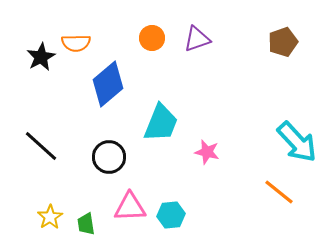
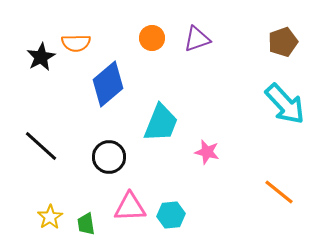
cyan arrow: moved 12 px left, 38 px up
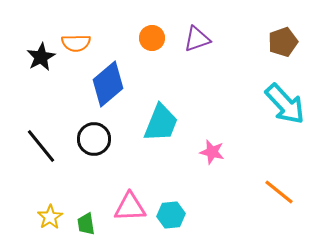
black line: rotated 9 degrees clockwise
pink star: moved 5 px right
black circle: moved 15 px left, 18 px up
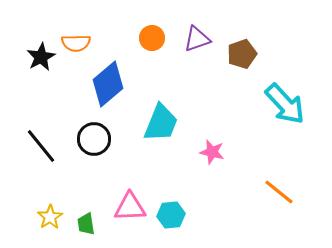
brown pentagon: moved 41 px left, 12 px down
